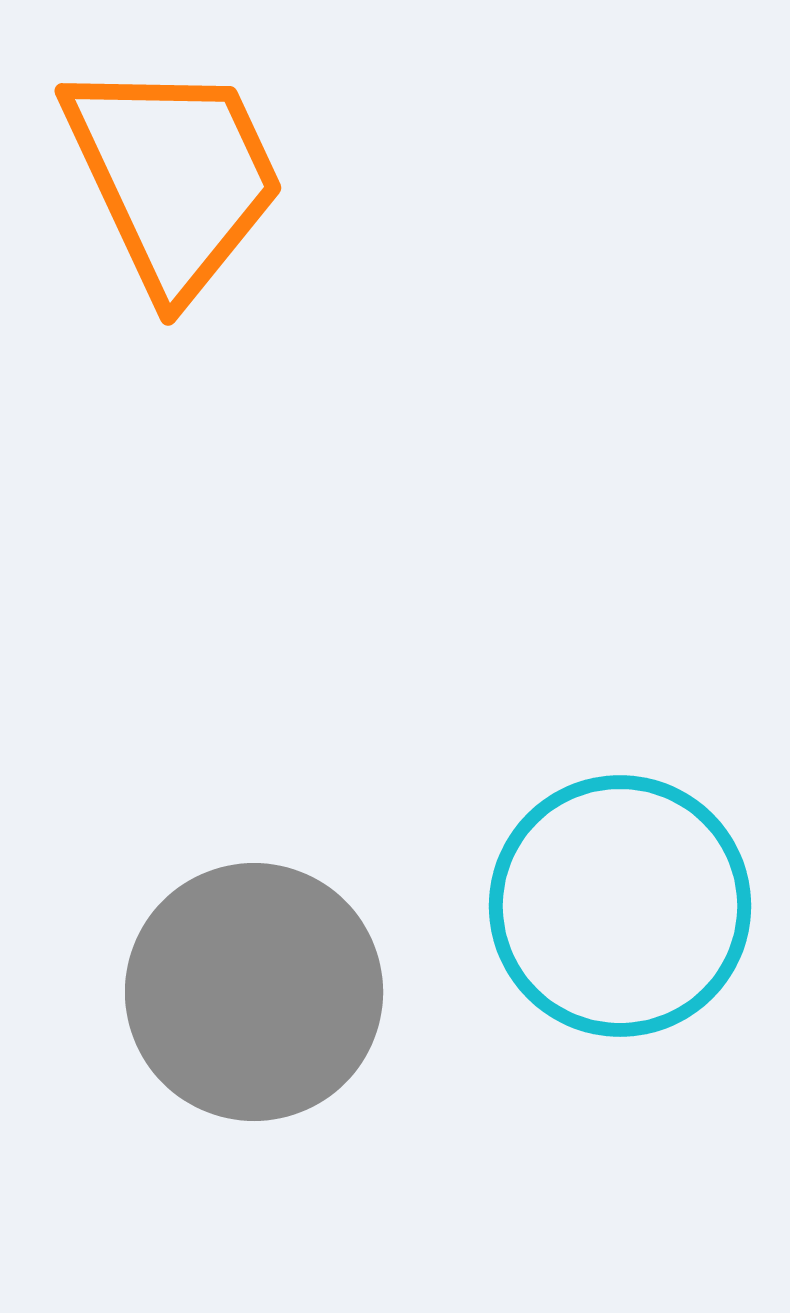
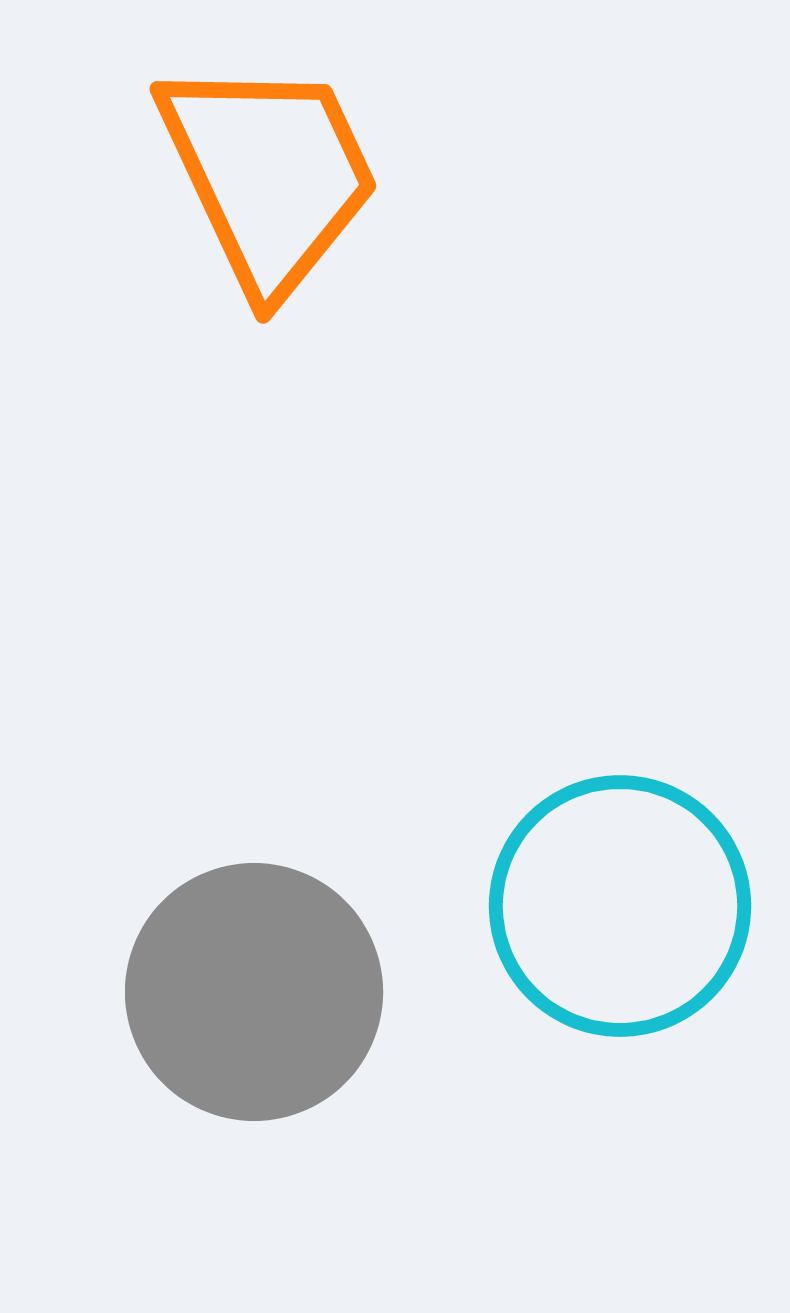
orange trapezoid: moved 95 px right, 2 px up
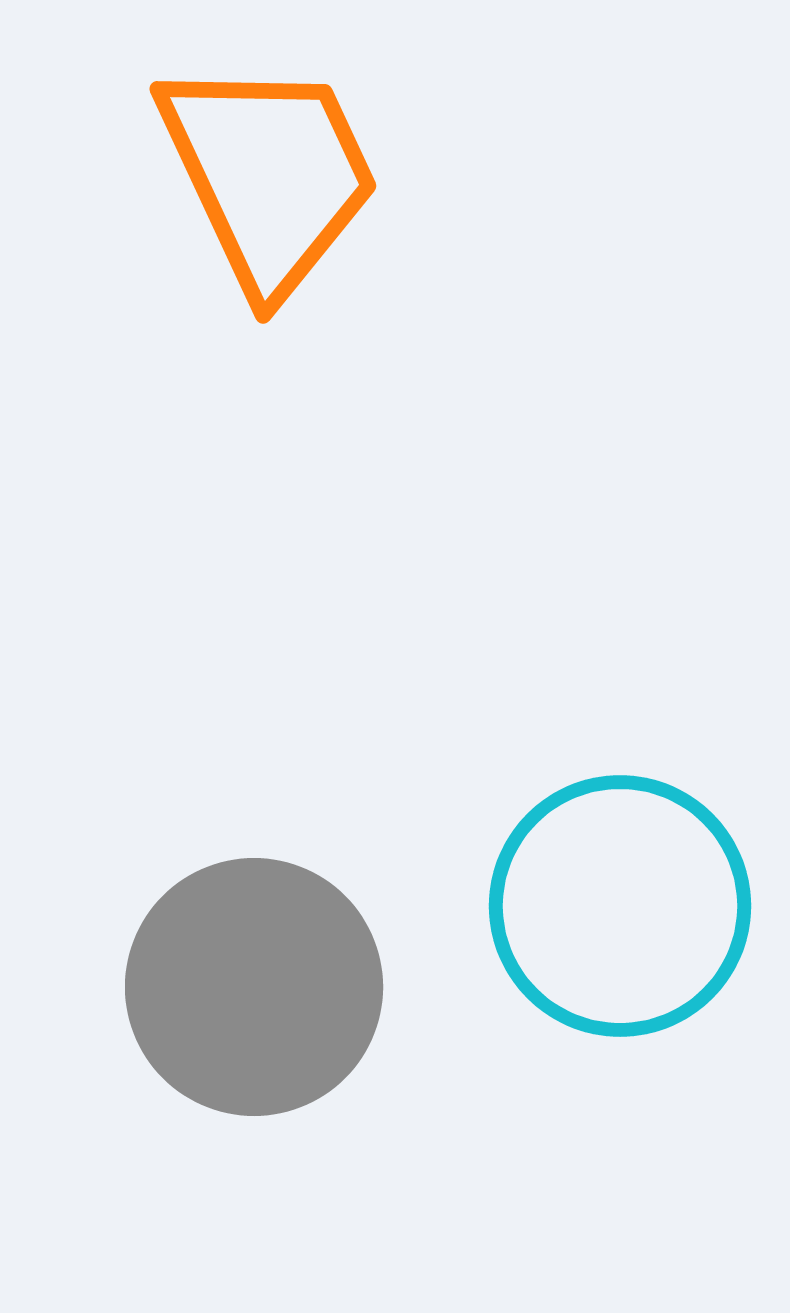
gray circle: moved 5 px up
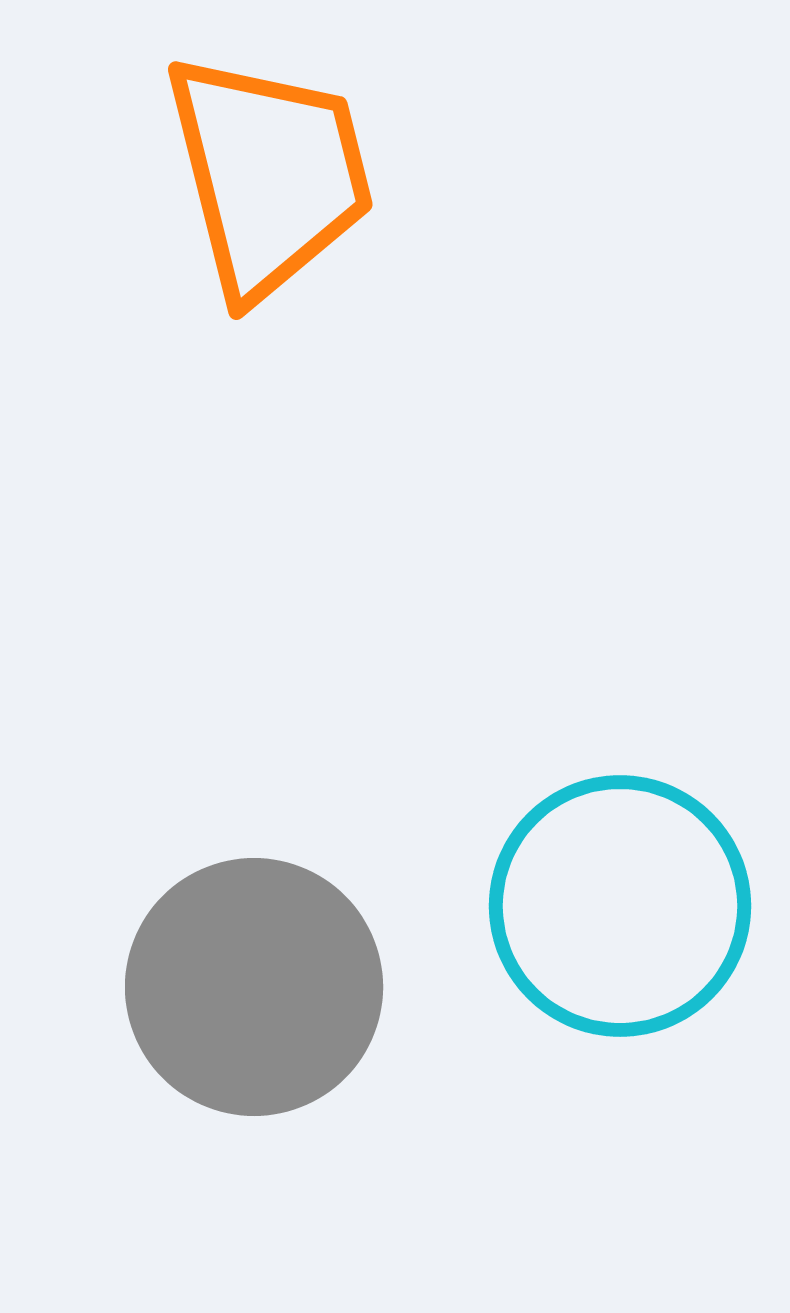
orange trapezoid: rotated 11 degrees clockwise
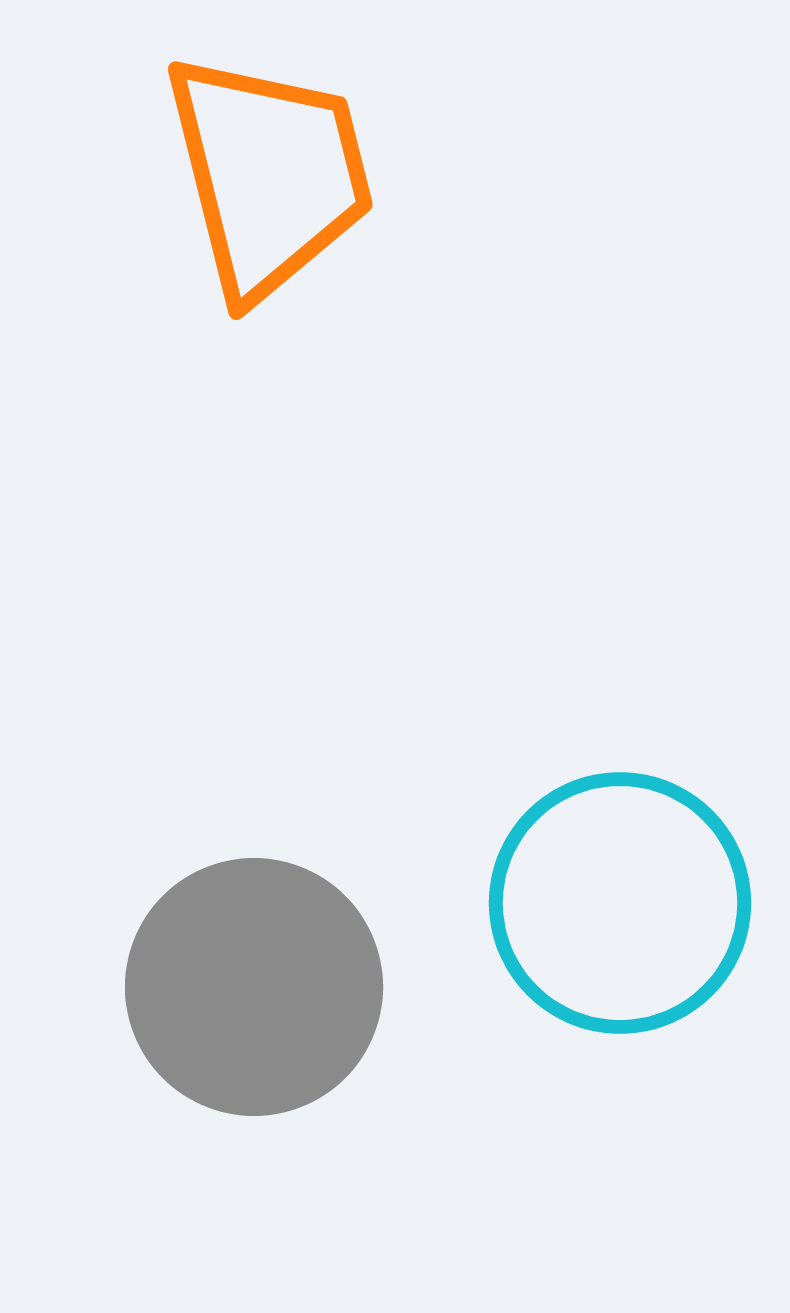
cyan circle: moved 3 px up
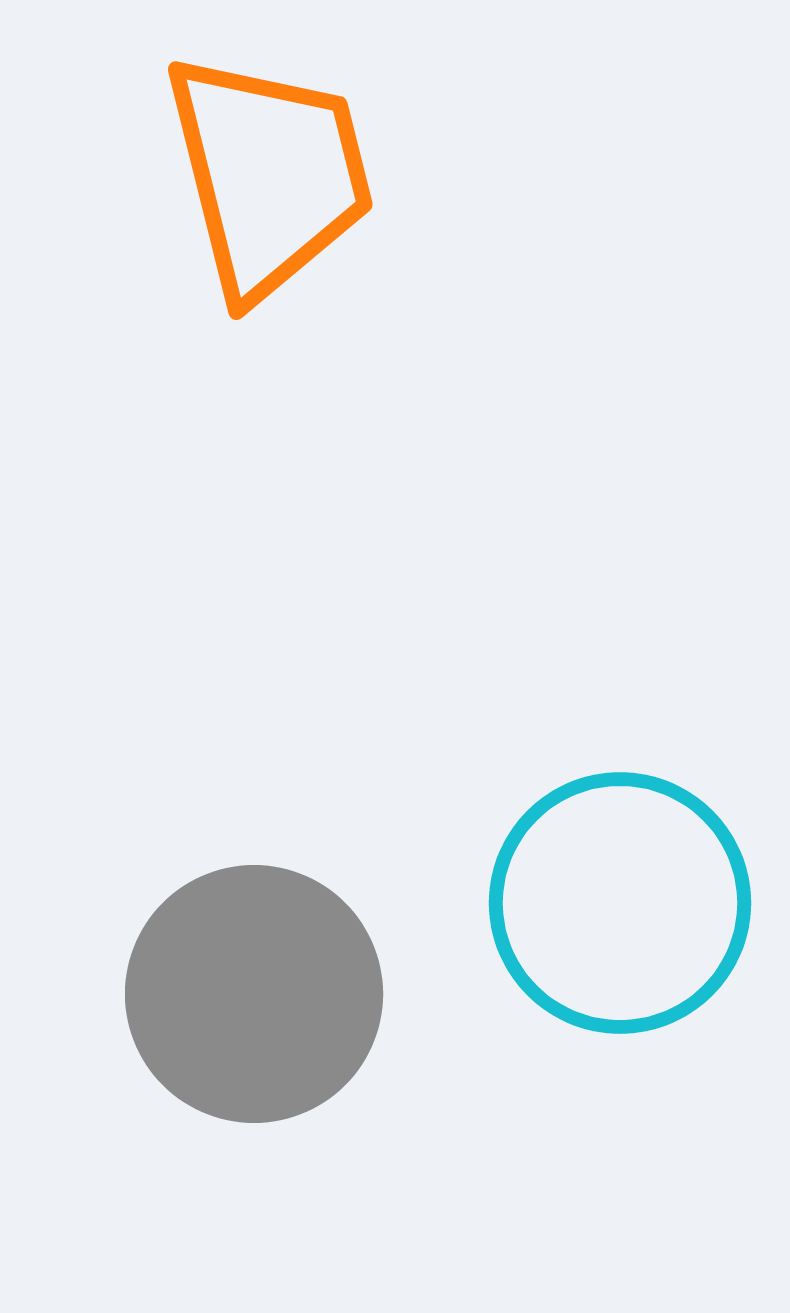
gray circle: moved 7 px down
